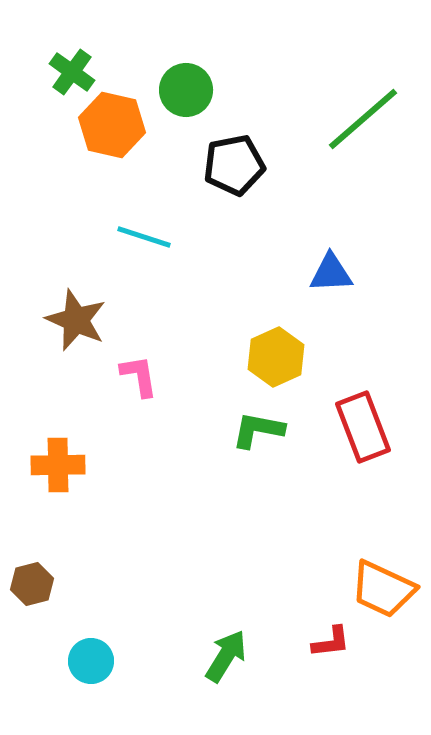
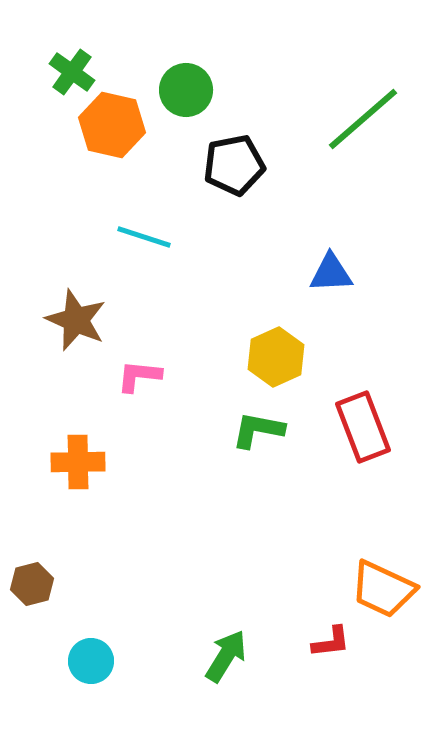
pink L-shape: rotated 75 degrees counterclockwise
orange cross: moved 20 px right, 3 px up
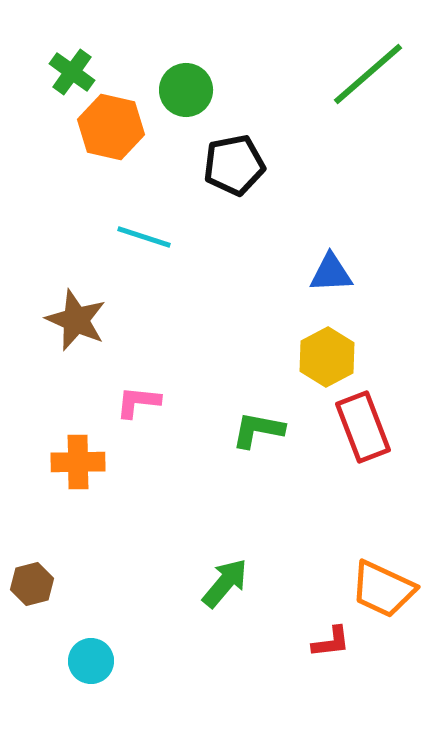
green line: moved 5 px right, 45 px up
orange hexagon: moved 1 px left, 2 px down
yellow hexagon: moved 51 px right; rotated 4 degrees counterclockwise
pink L-shape: moved 1 px left, 26 px down
green arrow: moved 1 px left, 73 px up; rotated 8 degrees clockwise
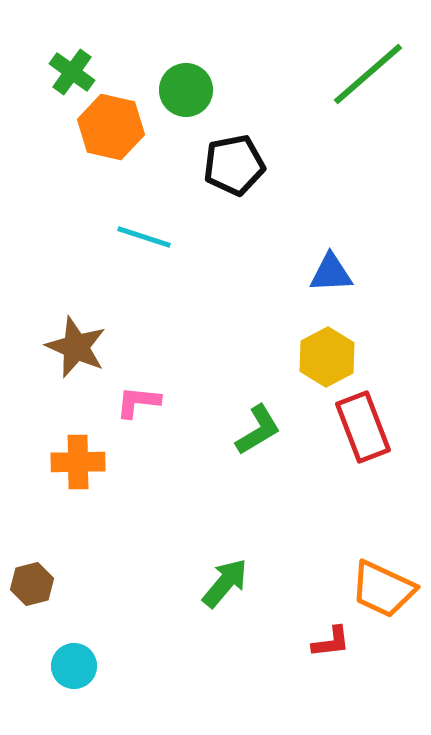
brown star: moved 27 px down
green L-shape: rotated 138 degrees clockwise
cyan circle: moved 17 px left, 5 px down
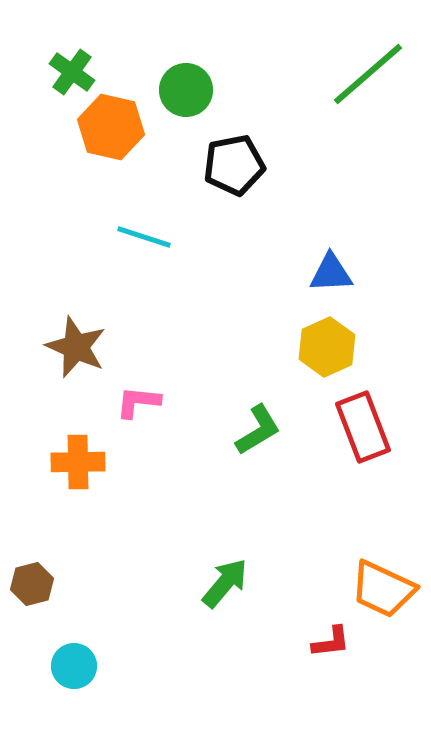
yellow hexagon: moved 10 px up; rotated 4 degrees clockwise
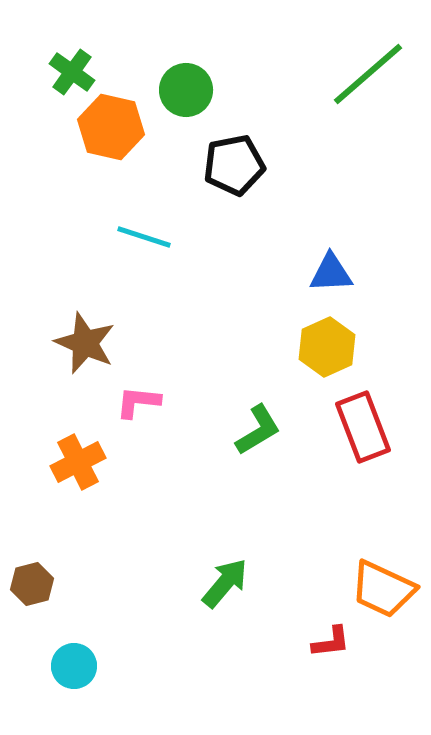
brown star: moved 9 px right, 4 px up
orange cross: rotated 26 degrees counterclockwise
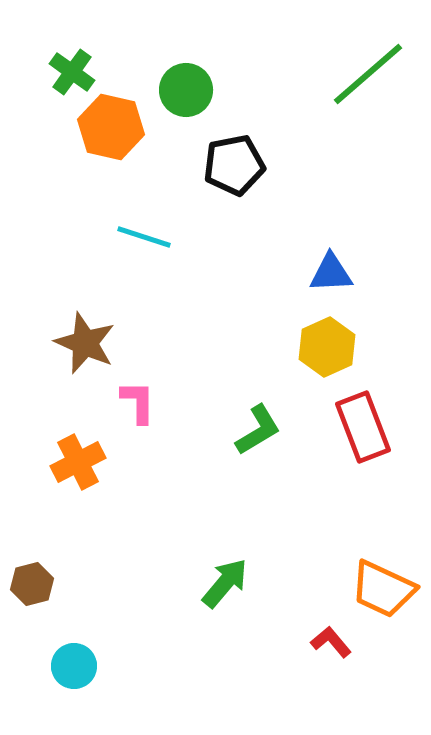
pink L-shape: rotated 84 degrees clockwise
red L-shape: rotated 123 degrees counterclockwise
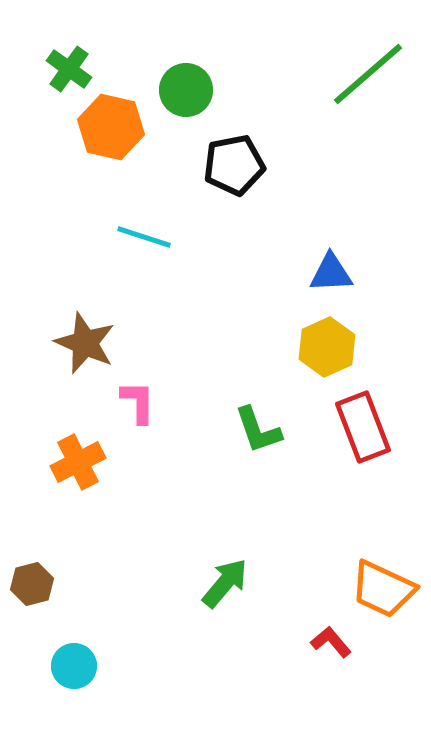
green cross: moved 3 px left, 3 px up
green L-shape: rotated 102 degrees clockwise
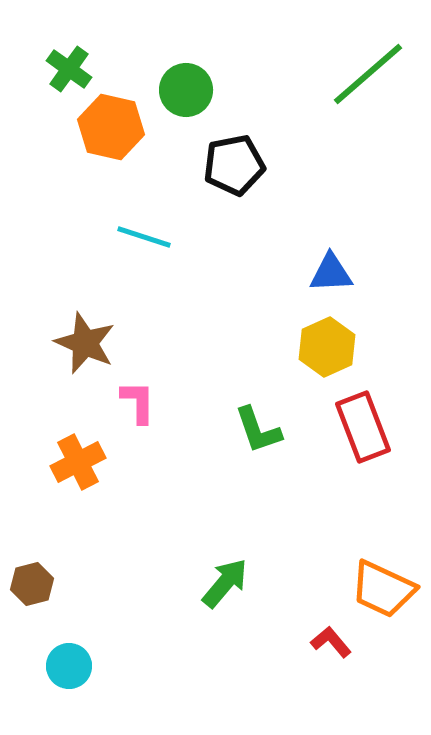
cyan circle: moved 5 px left
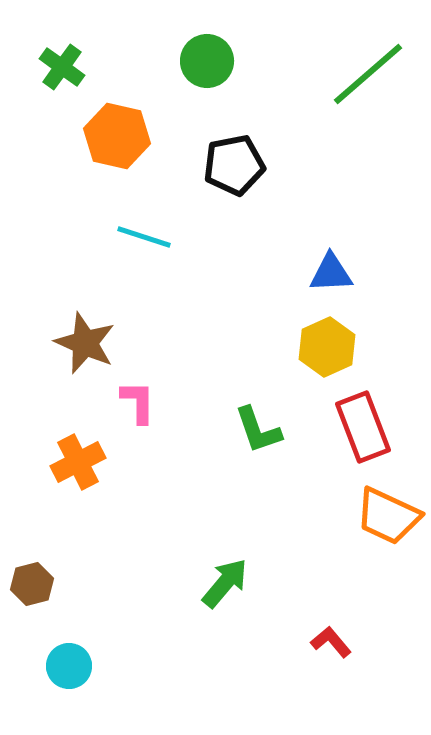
green cross: moved 7 px left, 2 px up
green circle: moved 21 px right, 29 px up
orange hexagon: moved 6 px right, 9 px down
orange trapezoid: moved 5 px right, 73 px up
